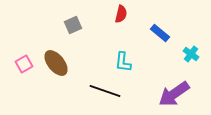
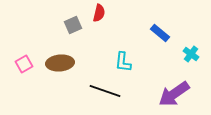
red semicircle: moved 22 px left, 1 px up
brown ellipse: moved 4 px right; rotated 56 degrees counterclockwise
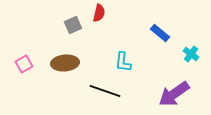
brown ellipse: moved 5 px right
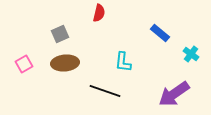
gray square: moved 13 px left, 9 px down
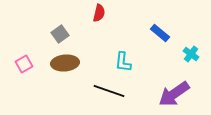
gray square: rotated 12 degrees counterclockwise
black line: moved 4 px right
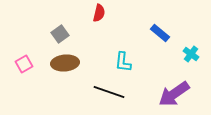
black line: moved 1 px down
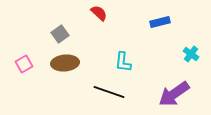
red semicircle: rotated 60 degrees counterclockwise
blue rectangle: moved 11 px up; rotated 54 degrees counterclockwise
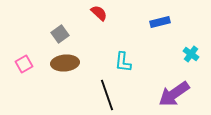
black line: moved 2 px left, 3 px down; rotated 52 degrees clockwise
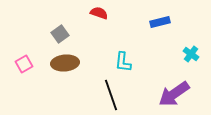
red semicircle: rotated 24 degrees counterclockwise
black line: moved 4 px right
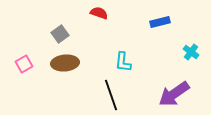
cyan cross: moved 2 px up
